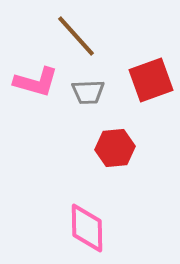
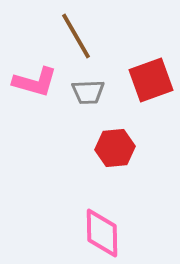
brown line: rotated 12 degrees clockwise
pink L-shape: moved 1 px left
pink diamond: moved 15 px right, 5 px down
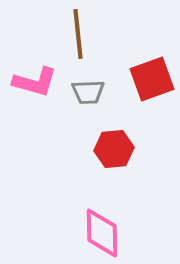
brown line: moved 2 px right, 2 px up; rotated 24 degrees clockwise
red square: moved 1 px right, 1 px up
red hexagon: moved 1 px left, 1 px down
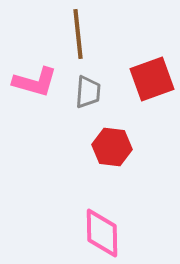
gray trapezoid: rotated 84 degrees counterclockwise
red hexagon: moved 2 px left, 2 px up; rotated 12 degrees clockwise
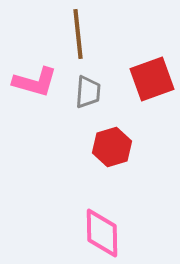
red hexagon: rotated 24 degrees counterclockwise
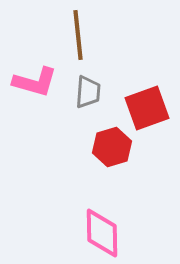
brown line: moved 1 px down
red square: moved 5 px left, 29 px down
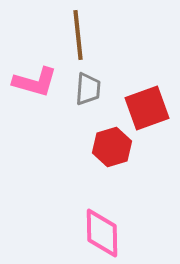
gray trapezoid: moved 3 px up
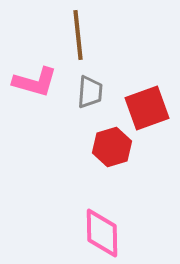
gray trapezoid: moved 2 px right, 3 px down
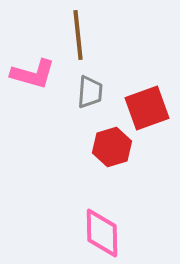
pink L-shape: moved 2 px left, 8 px up
